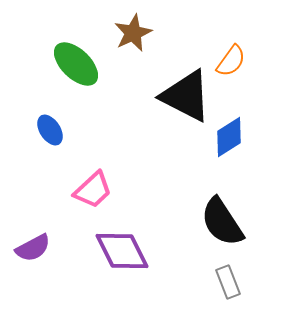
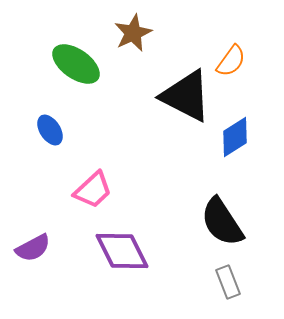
green ellipse: rotated 9 degrees counterclockwise
blue diamond: moved 6 px right
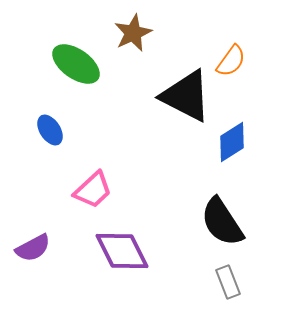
blue diamond: moved 3 px left, 5 px down
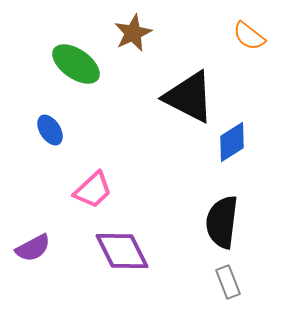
orange semicircle: moved 18 px right, 25 px up; rotated 92 degrees clockwise
black triangle: moved 3 px right, 1 px down
black semicircle: rotated 40 degrees clockwise
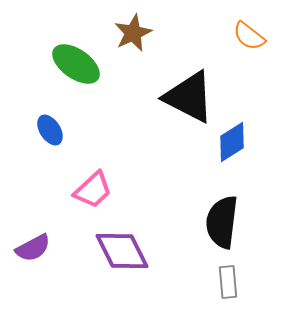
gray rectangle: rotated 16 degrees clockwise
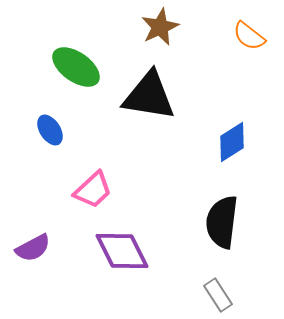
brown star: moved 27 px right, 6 px up
green ellipse: moved 3 px down
black triangle: moved 40 px left, 1 px up; rotated 18 degrees counterclockwise
gray rectangle: moved 10 px left, 13 px down; rotated 28 degrees counterclockwise
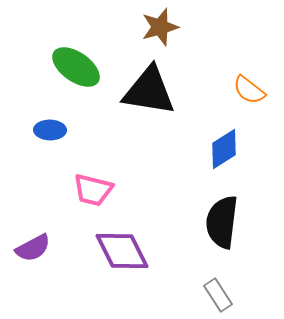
brown star: rotated 9 degrees clockwise
orange semicircle: moved 54 px down
black triangle: moved 5 px up
blue ellipse: rotated 56 degrees counterclockwise
blue diamond: moved 8 px left, 7 px down
pink trapezoid: rotated 57 degrees clockwise
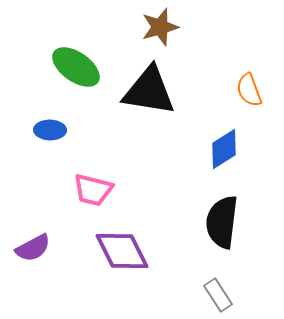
orange semicircle: rotated 32 degrees clockwise
